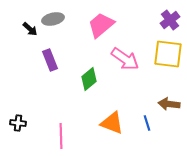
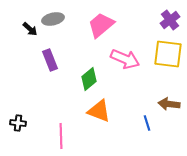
pink arrow: rotated 12 degrees counterclockwise
orange triangle: moved 13 px left, 12 px up
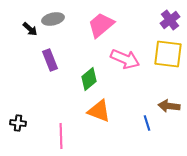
brown arrow: moved 2 px down
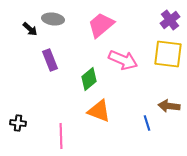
gray ellipse: rotated 20 degrees clockwise
pink arrow: moved 2 px left, 1 px down
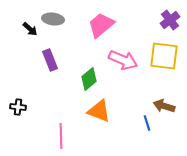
yellow square: moved 4 px left, 2 px down
brown arrow: moved 5 px left; rotated 10 degrees clockwise
black cross: moved 16 px up
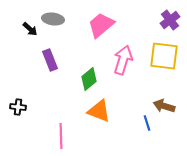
pink arrow: rotated 96 degrees counterclockwise
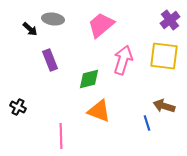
green diamond: rotated 25 degrees clockwise
black cross: rotated 21 degrees clockwise
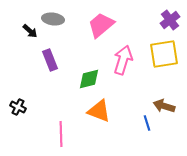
black arrow: moved 2 px down
yellow square: moved 2 px up; rotated 16 degrees counterclockwise
pink line: moved 2 px up
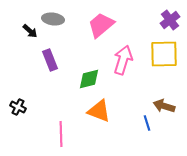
yellow square: rotated 8 degrees clockwise
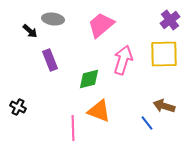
blue line: rotated 21 degrees counterclockwise
pink line: moved 12 px right, 6 px up
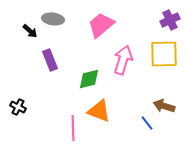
purple cross: rotated 12 degrees clockwise
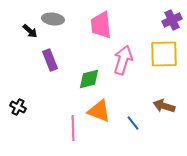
purple cross: moved 2 px right
pink trapezoid: rotated 56 degrees counterclockwise
blue line: moved 14 px left
